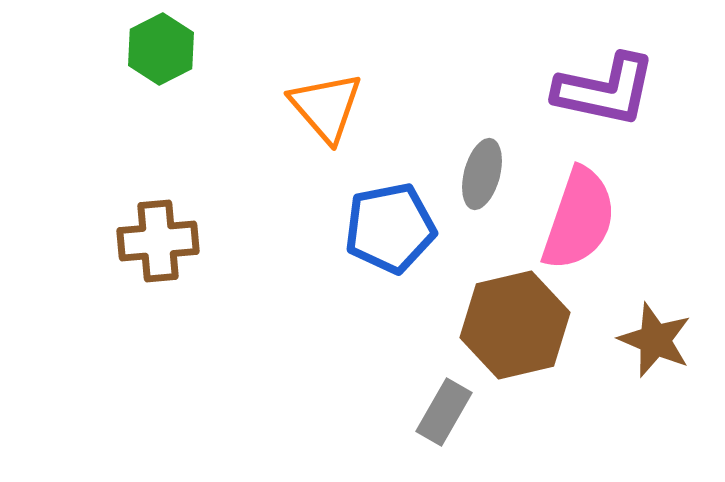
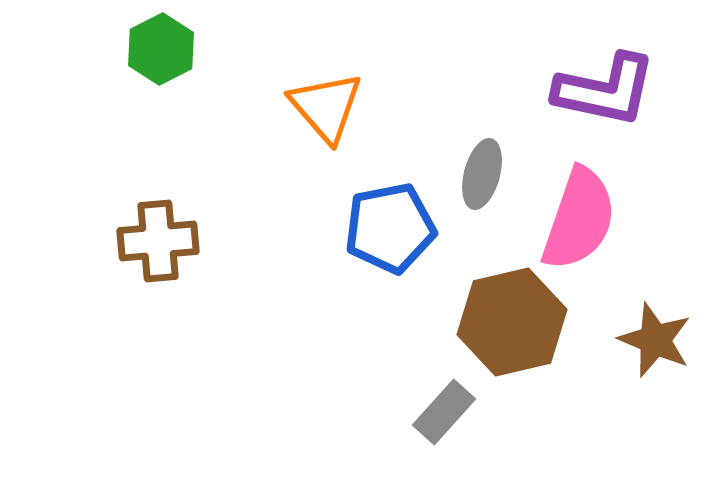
brown hexagon: moved 3 px left, 3 px up
gray rectangle: rotated 12 degrees clockwise
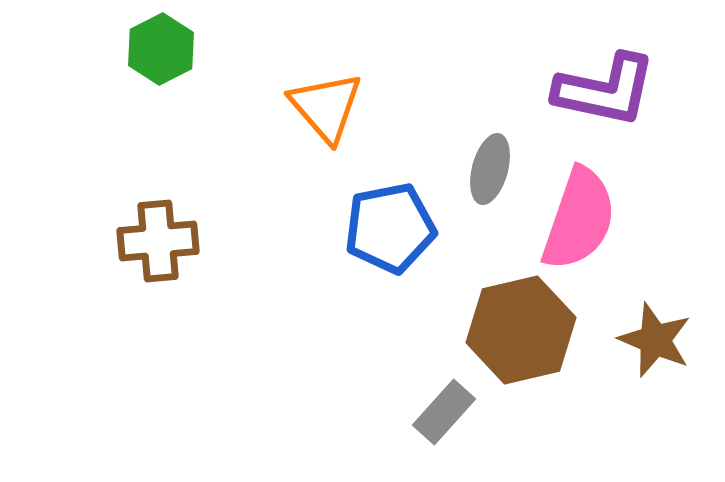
gray ellipse: moved 8 px right, 5 px up
brown hexagon: moved 9 px right, 8 px down
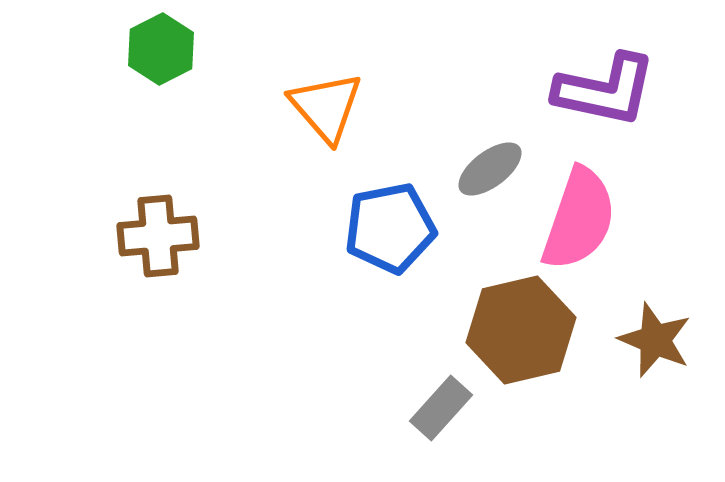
gray ellipse: rotated 38 degrees clockwise
brown cross: moved 5 px up
gray rectangle: moved 3 px left, 4 px up
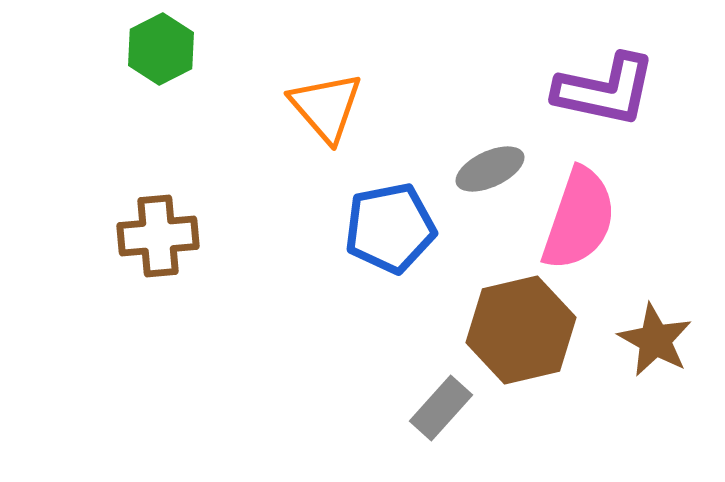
gray ellipse: rotated 12 degrees clockwise
brown star: rotated 6 degrees clockwise
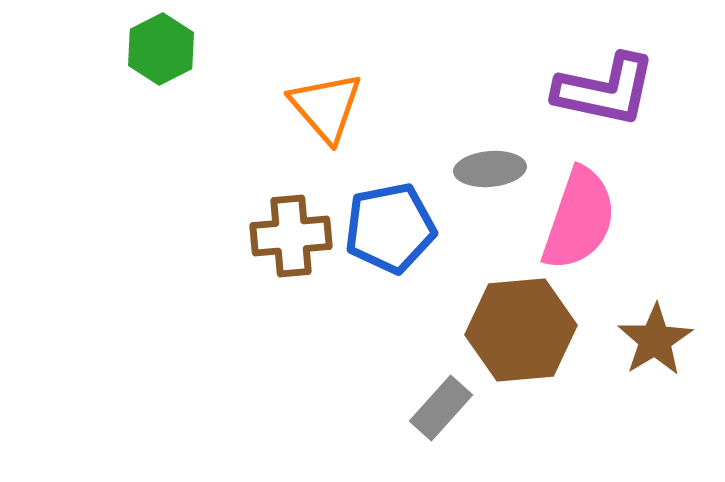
gray ellipse: rotated 20 degrees clockwise
brown cross: moved 133 px right
brown hexagon: rotated 8 degrees clockwise
brown star: rotated 12 degrees clockwise
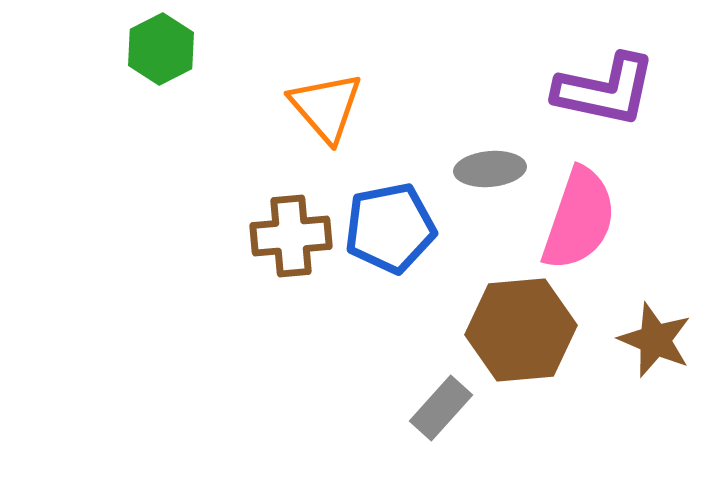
brown star: rotated 18 degrees counterclockwise
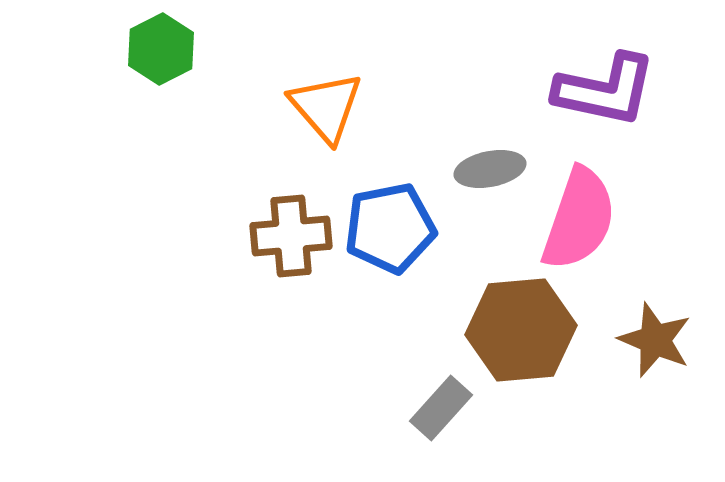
gray ellipse: rotated 6 degrees counterclockwise
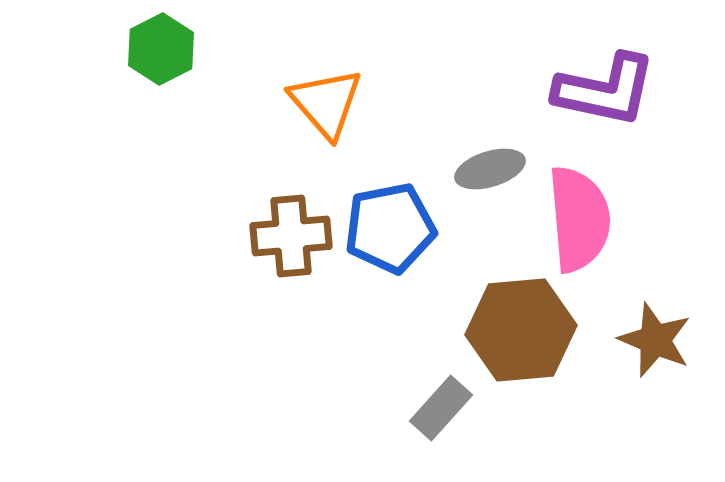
orange triangle: moved 4 px up
gray ellipse: rotated 6 degrees counterclockwise
pink semicircle: rotated 24 degrees counterclockwise
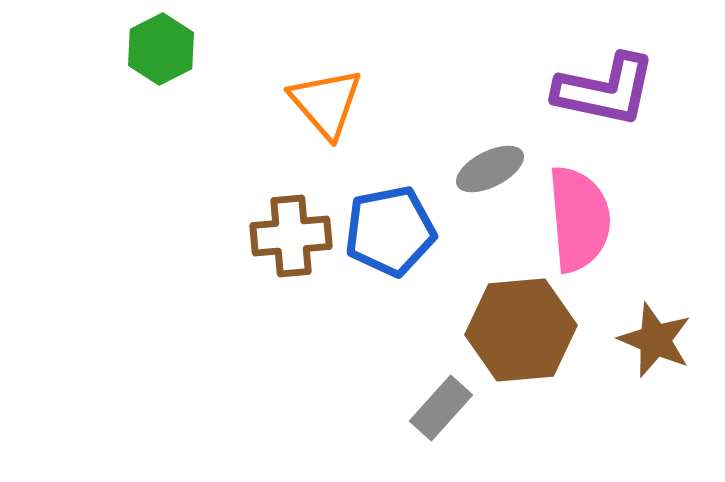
gray ellipse: rotated 10 degrees counterclockwise
blue pentagon: moved 3 px down
